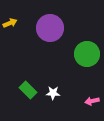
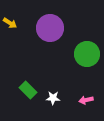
yellow arrow: rotated 56 degrees clockwise
white star: moved 5 px down
pink arrow: moved 6 px left, 1 px up
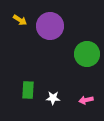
yellow arrow: moved 10 px right, 3 px up
purple circle: moved 2 px up
green rectangle: rotated 48 degrees clockwise
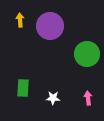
yellow arrow: rotated 128 degrees counterclockwise
green rectangle: moved 5 px left, 2 px up
pink arrow: moved 2 px right, 2 px up; rotated 96 degrees clockwise
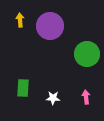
pink arrow: moved 2 px left, 1 px up
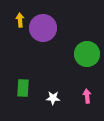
purple circle: moved 7 px left, 2 px down
pink arrow: moved 1 px right, 1 px up
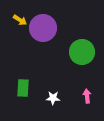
yellow arrow: rotated 128 degrees clockwise
green circle: moved 5 px left, 2 px up
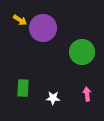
pink arrow: moved 2 px up
